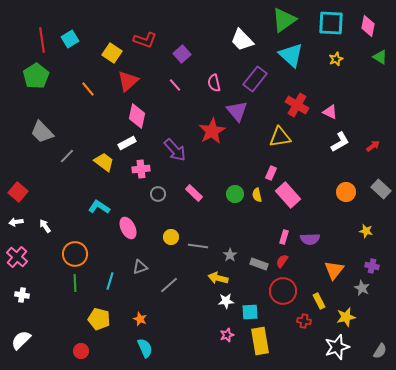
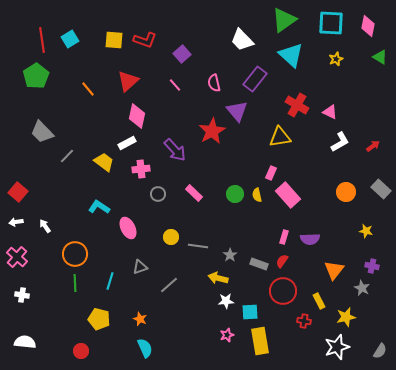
yellow square at (112, 53): moved 2 px right, 13 px up; rotated 30 degrees counterclockwise
white semicircle at (21, 340): moved 4 px right, 2 px down; rotated 50 degrees clockwise
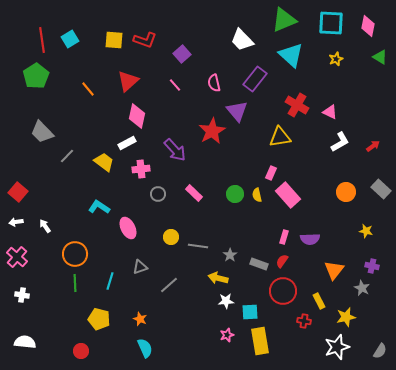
green triangle at (284, 20): rotated 12 degrees clockwise
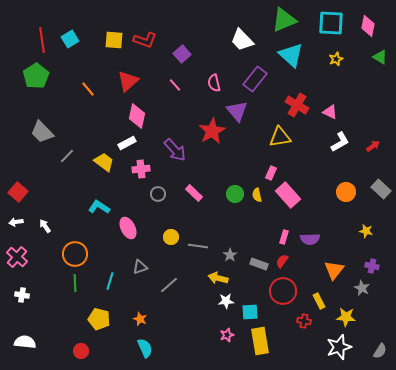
yellow star at (346, 317): rotated 18 degrees clockwise
white star at (337, 347): moved 2 px right
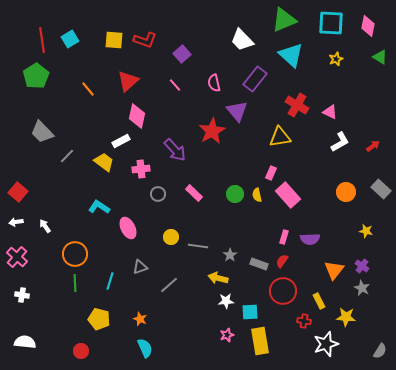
white rectangle at (127, 143): moved 6 px left, 2 px up
purple cross at (372, 266): moved 10 px left; rotated 24 degrees clockwise
white star at (339, 347): moved 13 px left, 3 px up
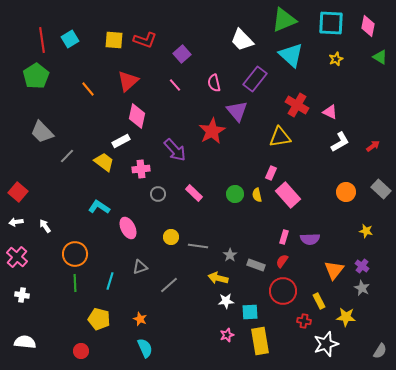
gray rectangle at (259, 264): moved 3 px left, 1 px down
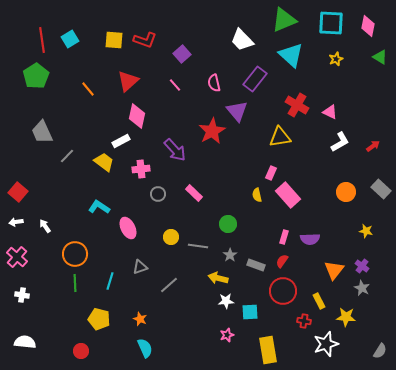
gray trapezoid at (42, 132): rotated 20 degrees clockwise
green circle at (235, 194): moved 7 px left, 30 px down
yellow rectangle at (260, 341): moved 8 px right, 9 px down
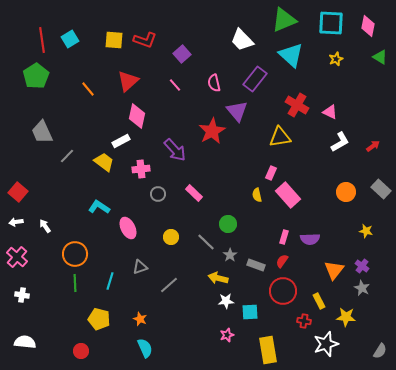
gray line at (198, 246): moved 8 px right, 4 px up; rotated 36 degrees clockwise
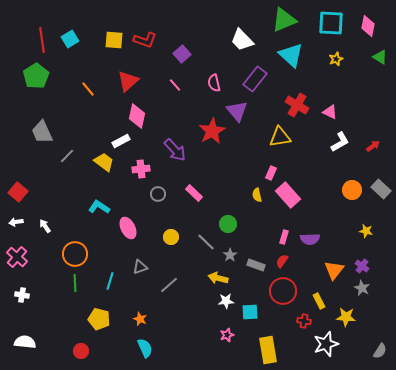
orange circle at (346, 192): moved 6 px right, 2 px up
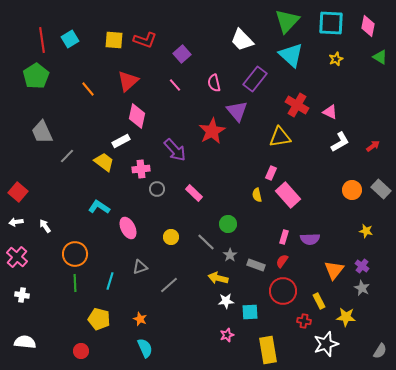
green triangle at (284, 20): moved 3 px right, 1 px down; rotated 24 degrees counterclockwise
gray circle at (158, 194): moved 1 px left, 5 px up
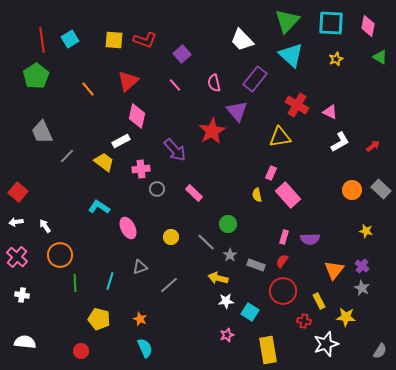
orange circle at (75, 254): moved 15 px left, 1 px down
cyan square at (250, 312): rotated 36 degrees clockwise
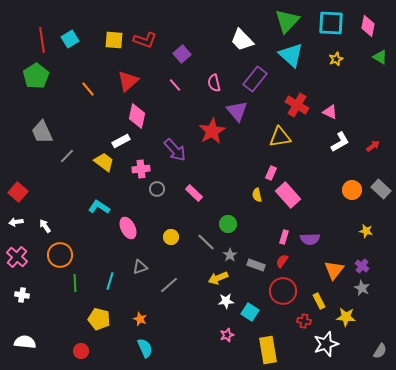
yellow arrow at (218, 278): rotated 36 degrees counterclockwise
